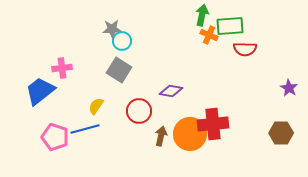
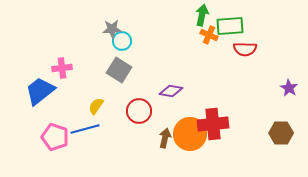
brown arrow: moved 4 px right, 2 px down
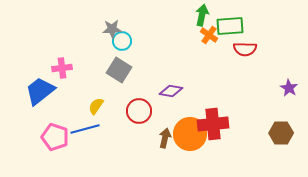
orange cross: rotated 12 degrees clockwise
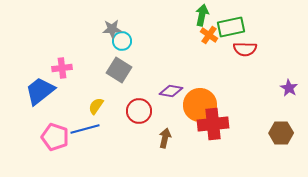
green rectangle: moved 1 px right, 1 px down; rotated 8 degrees counterclockwise
orange circle: moved 10 px right, 29 px up
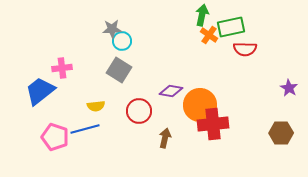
yellow semicircle: rotated 132 degrees counterclockwise
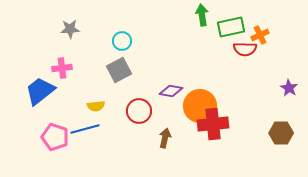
green arrow: rotated 20 degrees counterclockwise
gray star: moved 42 px left
orange cross: moved 51 px right; rotated 30 degrees clockwise
gray square: rotated 30 degrees clockwise
orange circle: moved 1 px down
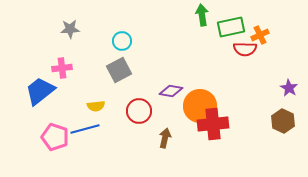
brown hexagon: moved 2 px right, 12 px up; rotated 25 degrees clockwise
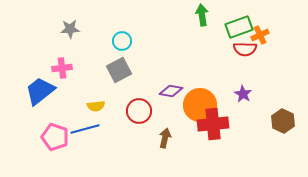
green rectangle: moved 8 px right; rotated 8 degrees counterclockwise
purple star: moved 46 px left, 6 px down
orange circle: moved 1 px up
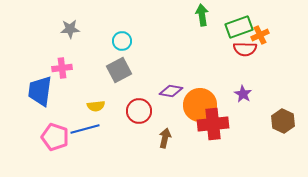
blue trapezoid: rotated 44 degrees counterclockwise
